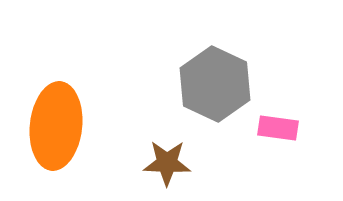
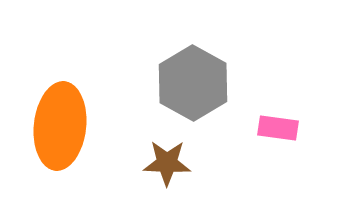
gray hexagon: moved 22 px left, 1 px up; rotated 4 degrees clockwise
orange ellipse: moved 4 px right
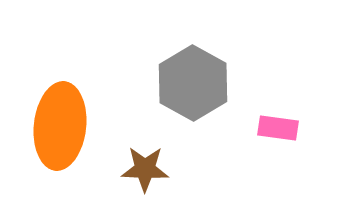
brown star: moved 22 px left, 6 px down
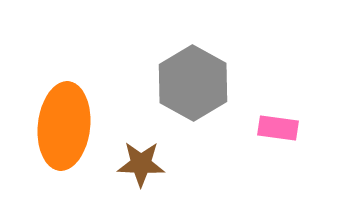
orange ellipse: moved 4 px right
brown star: moved 4 px left, 5 px up
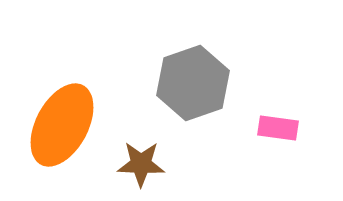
gray hexagon: rotated 12 degrees clockwise
orange ellipse: moved 2 px left, 1 px up; rotated 22 degrees clockwise
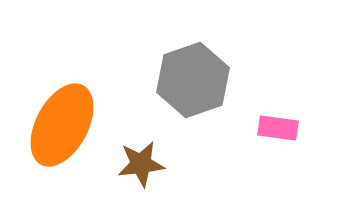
gray hexagon: moved 3 px up
brown star: rotated 9 degrees counterclockwise
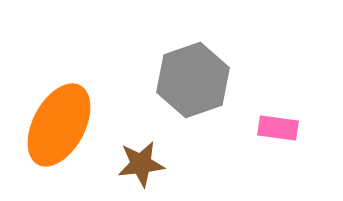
orange ellipse: moved 3 px left
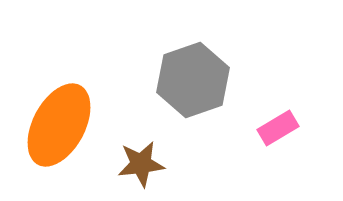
pink rectangle: rotated 39 degrees counterclockwise
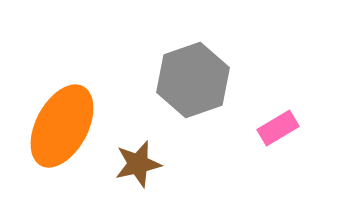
orange ellipse: moved 3 px right, 1 px down
brown star: moved 3 px left; rotated 6 degrees counterclockwise
